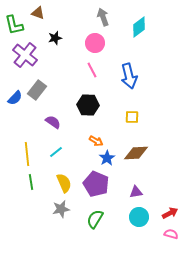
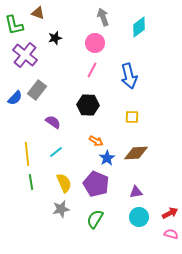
pink line: rotated 56 degrees clockwise
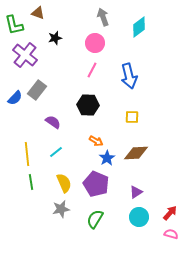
purple triangle: rotated 24 degrees counterclockwise
red arrow: rotated 21 degrees counterclockwise
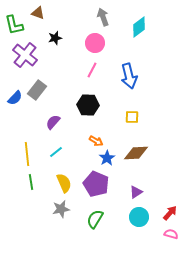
purple semicircle: rotated 84 degrees counterclockwise
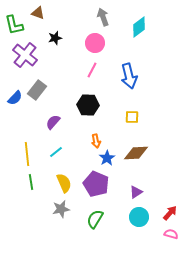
orange arrow: rotated 48 degrees clockwise
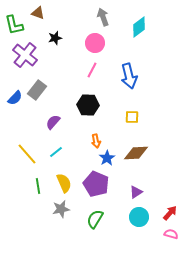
yellow line: rotated 35 degrees counterclockwise
green line: moved 7 px right, 4 px down
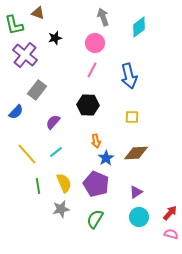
blue semicircle: moved 1 px right, 14 px down
blue star: moved 1 px left
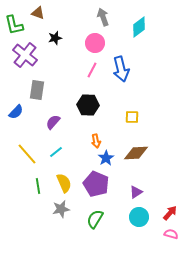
blue arrow: moved 8 px left, 7 px up
gray rectangle: rotated 30 degrees counterclockwise
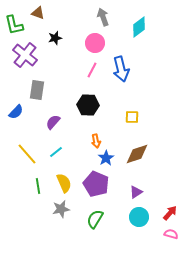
brown diamond: moved 1 px right, 1 px down; rotated 15 degrees counterclockwise
